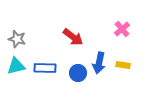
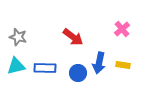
gray star: moved 1 px right, 2 px up
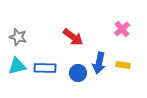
cyan triangle: moved 1 px right
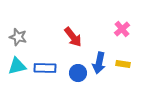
red arrow: rotated 15 degrees clockwise
yellow rectangle: moved 1 px up
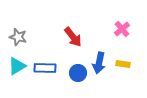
cyan triangle: rotated 18 degrees counterclockwise
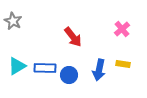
gray star: moved 5 px left, 16 px up; rotated 12 degrees clockwise
blue arrow: moved 7 px down
blue circle: moved 9 px left, 2 px down
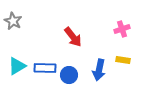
pink cross: rotated 21 degrees clockwise
yellow rectangle: moved 4 px up
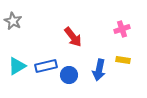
blue rectangle: moved 1 px right, 2 px up; rotated 15 degrees counterclockwise
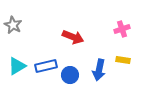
gray star: moved 4 px down
red arrow: rotated 30 degrees counterclockwise
blue circle: moved 1 px right
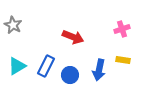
blue rectangle: rotated 50 degrees counterclockwise
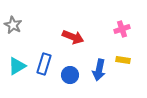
blue rectangle: moved 2 px left, 2 px up; rotated 10 degrees counterclockwise
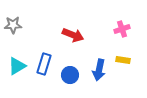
gray star: rotated 30 degrees counterclockwise
red arrow: moved 2 px up
